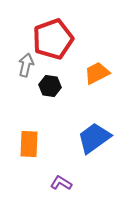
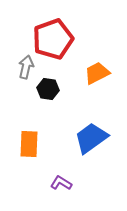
gray arrow: moved 2 px down
black hexagon: moved 2 px left, 3 px down
blue trapezoid: moved 3 px left
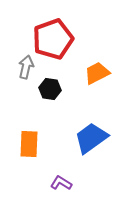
black hexagon: moved 2 px right
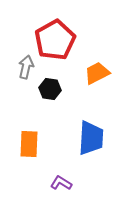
red pentagon: moved 2 px right, 1 px down; rotated 9 degrees counterclockwise
blue trapezoid: rotated 129 degrees clockwise
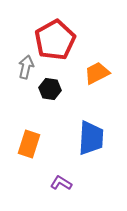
orange rectangle: rotated 16 degrees clockwise
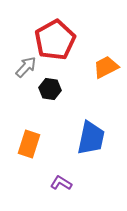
gray arrow: rotated 30 degrees clockwise
orange trapezoid: moved 9 px right, 6 px up
blue trapezoid: rotated 9 degrees clockwise
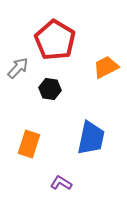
red pentagon: rotated 12 degrees counterclockwise
gray arrow: moved 8 px left, 1 px down
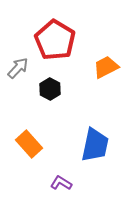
black hexagon: rotated 20 degrees clockwise
blue trapezoid: moved 4 px right, 7 px down
orange rectangle: rotated 60 degrees counterclockwise
